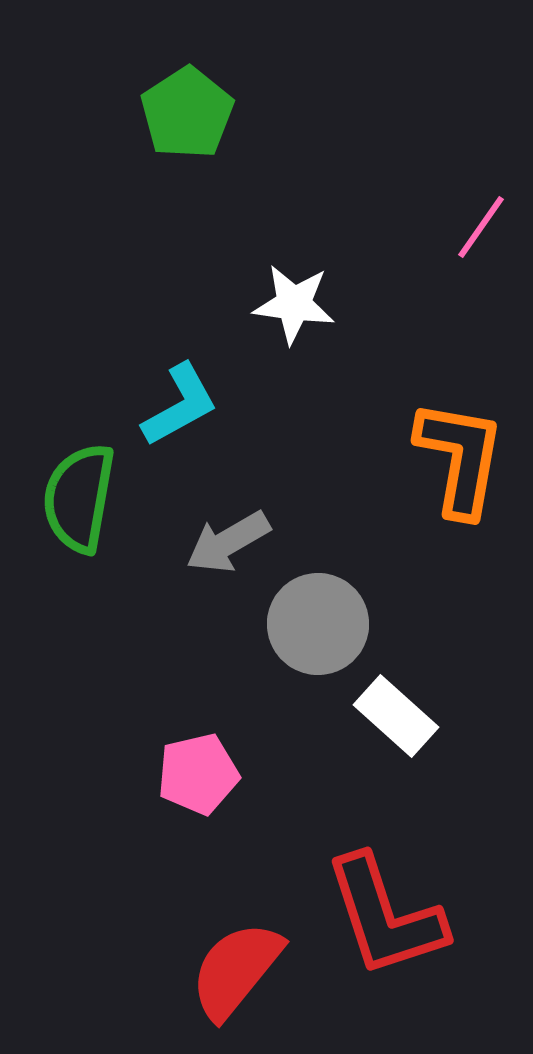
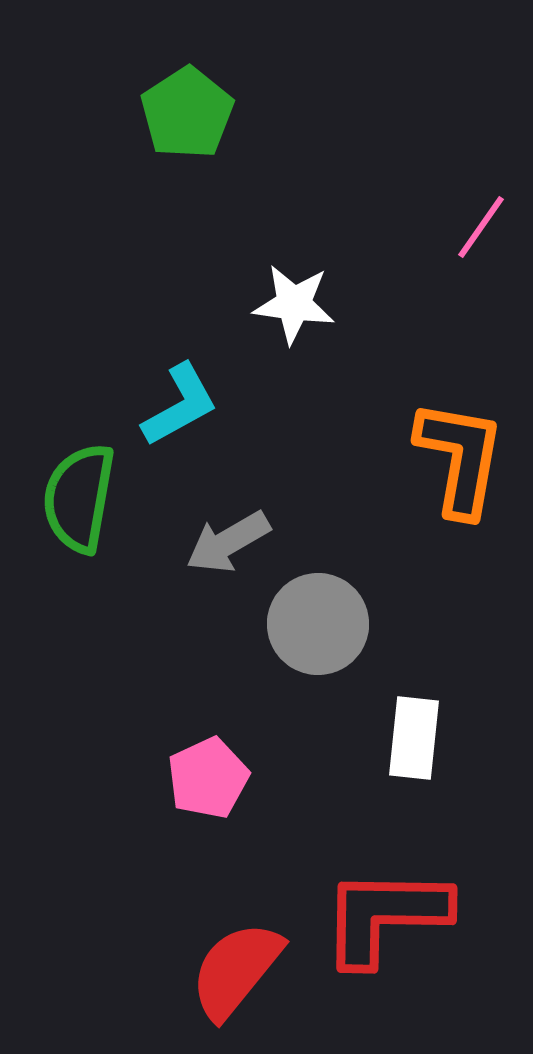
white rectangle: moved 18 px right, 22 px down; rotated 54 degrees clockwise
pink pentagon: moved 10 px right, 4 px down; rotated 12 degrees counterclockwise
red L-shape: rotated 109 degrees clockwise
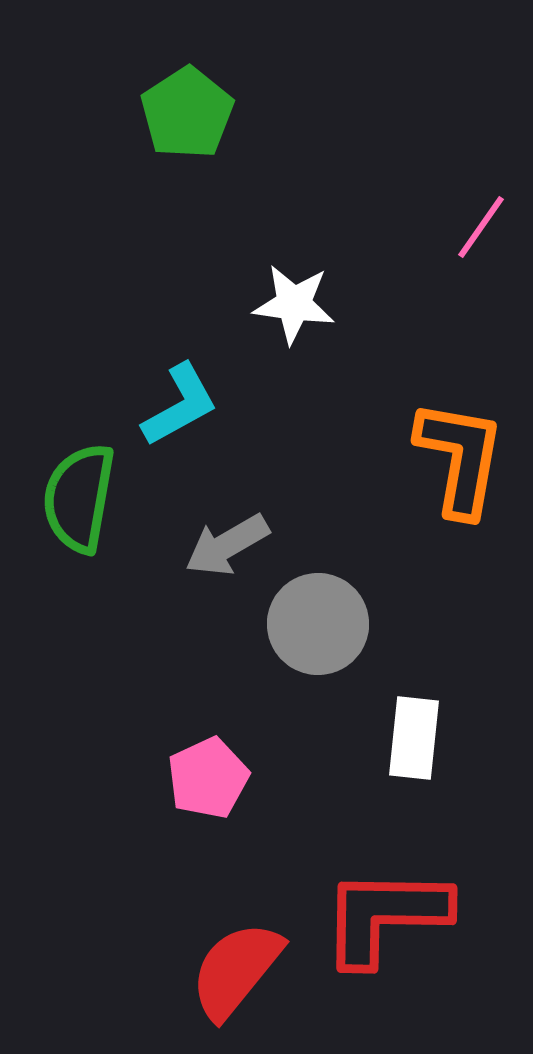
gray arrow: moved 1 px left, 3 px down
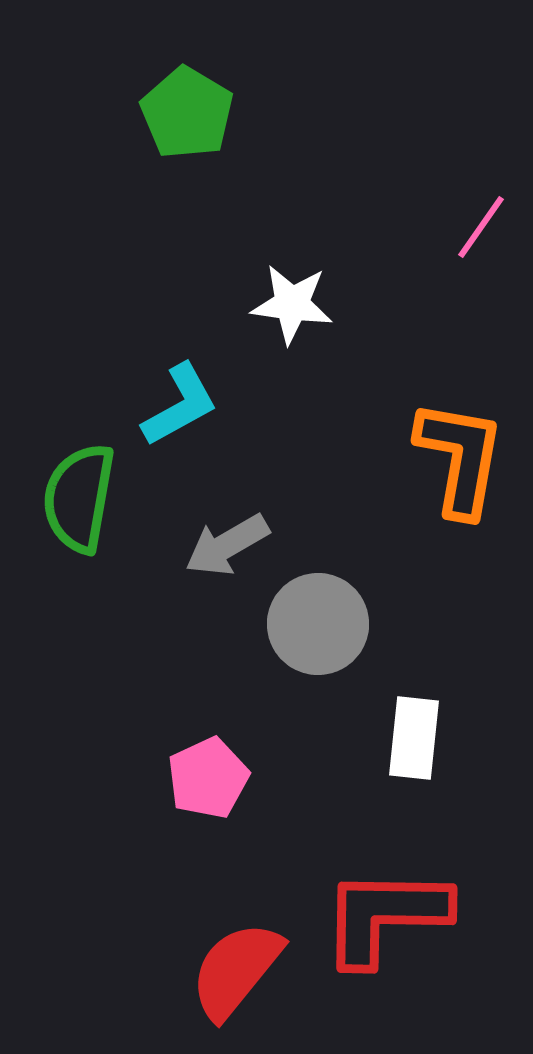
green pentagon: rotated 8 degrees counterclockwise
white star: moved 2 px left
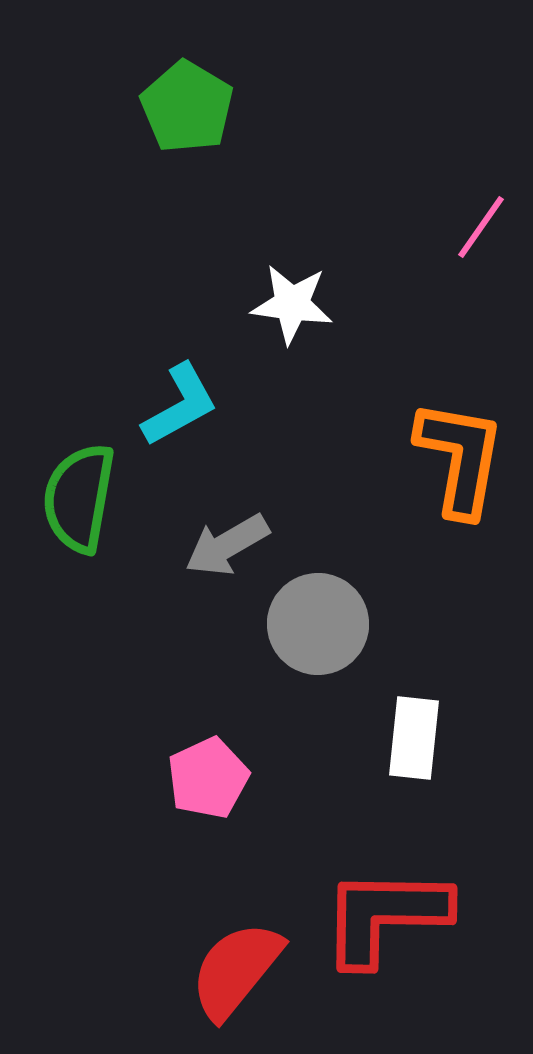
green pentagon: moved 6 px up
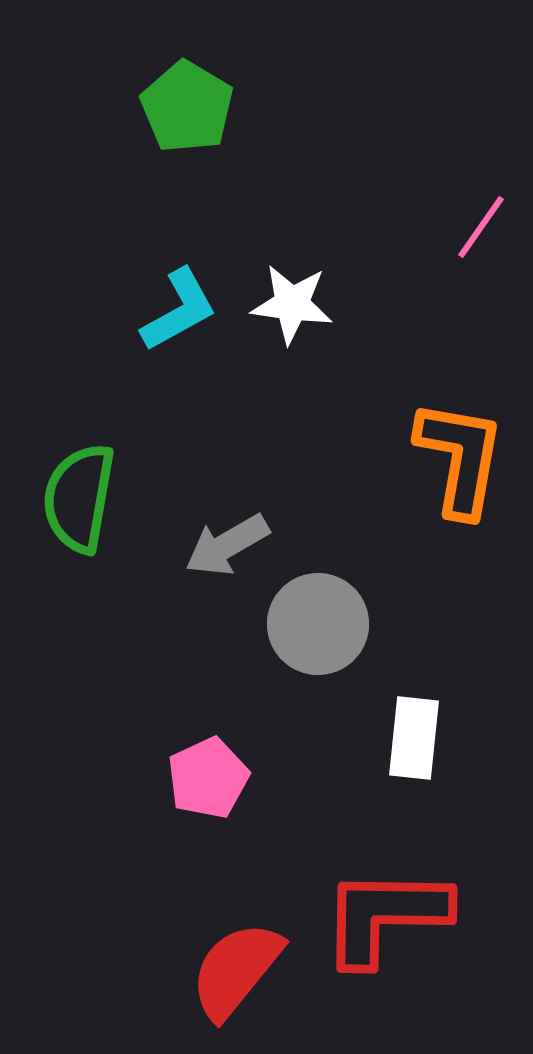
cyan L-shape: moved 1 px left, 95 px up
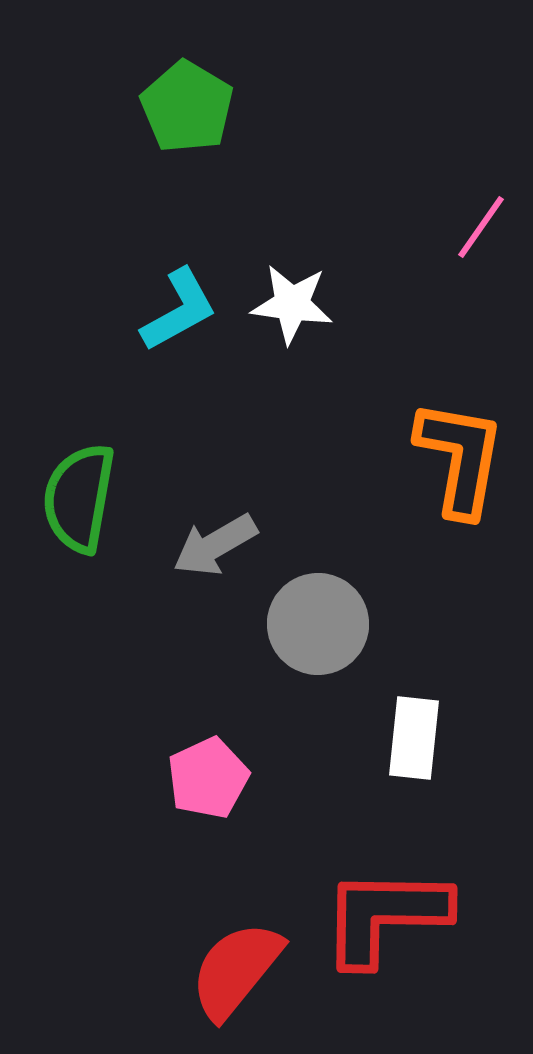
gray arrow: moved 12 px left
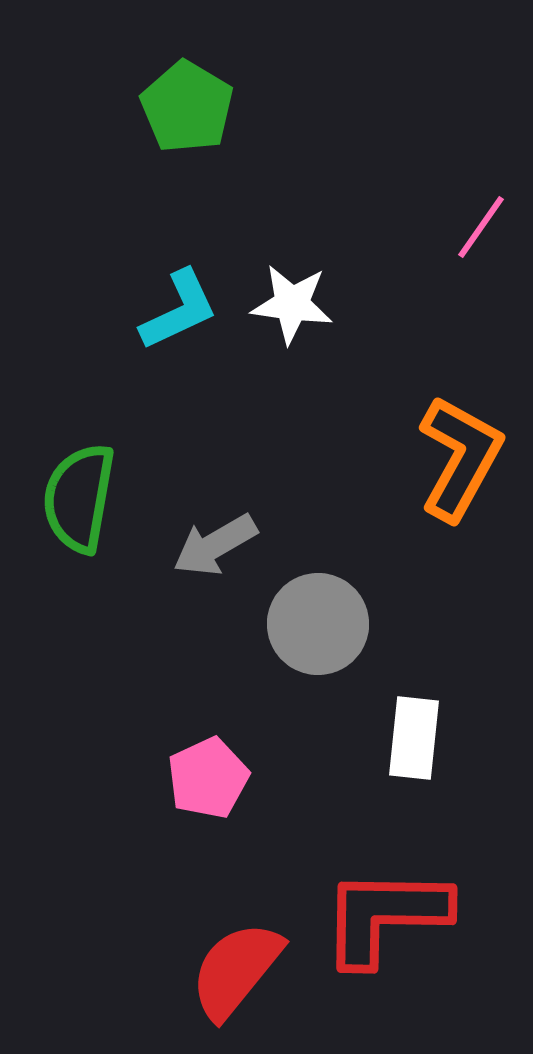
cyan L-shape: rotated 4 degrees clockwise
orange L-shape: rotated 19 degrees clockwise
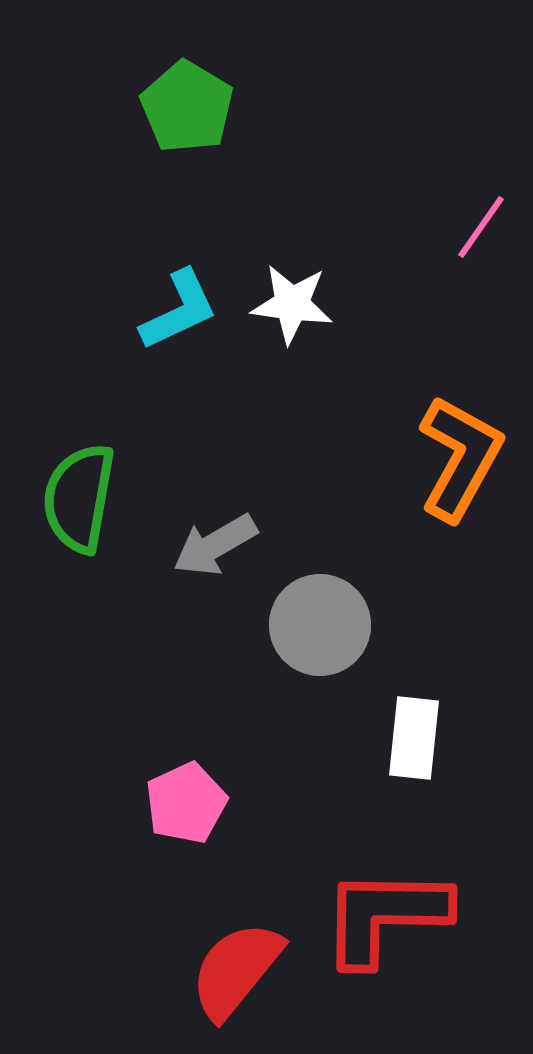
gray circle: moved 2 px right, 1 px down
pink pentagon: moved 22 px left, 25 px down
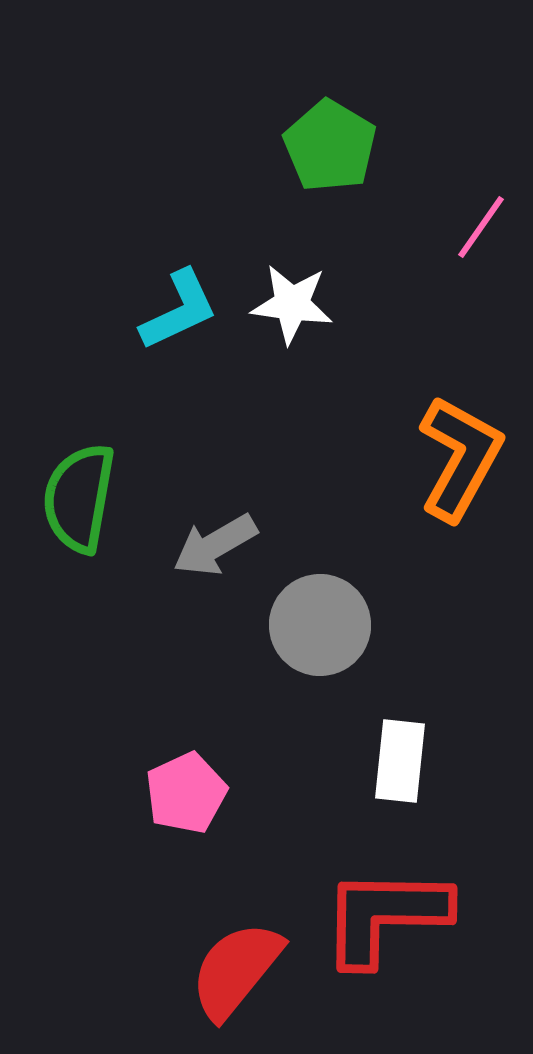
green pentagon: moved 143 px right, 39 px down
white rectangle: moved 14 px left, 23 px down
pink pentagon: moved 10 px up
